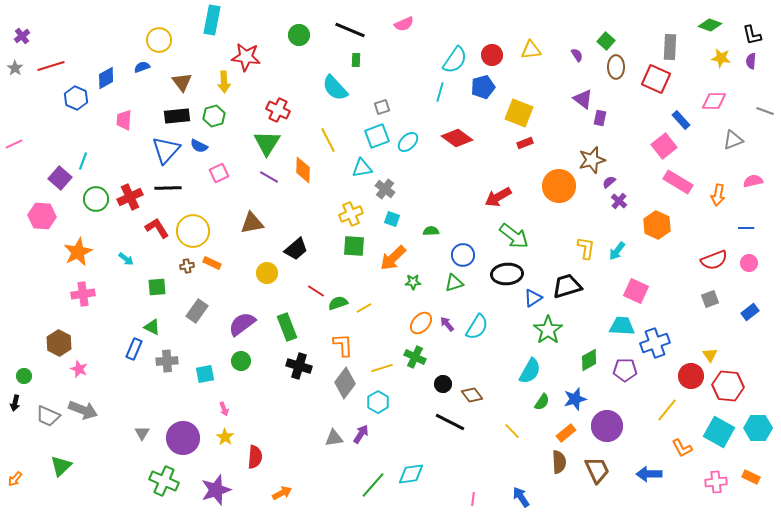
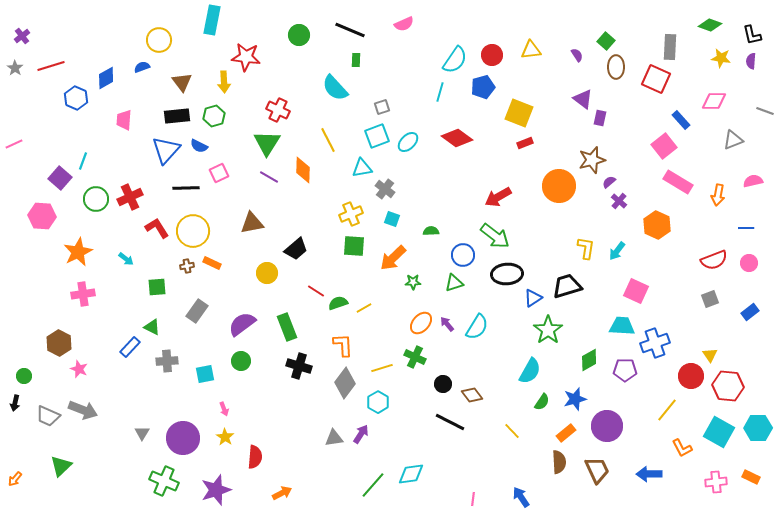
black line at (168, 188): moved 18 px right
green arrow at (514, 236): moved 19 px left
blue rectangle at (134, 349): moved 4 px left, 2 px up; rotated 20 degrees clockwise
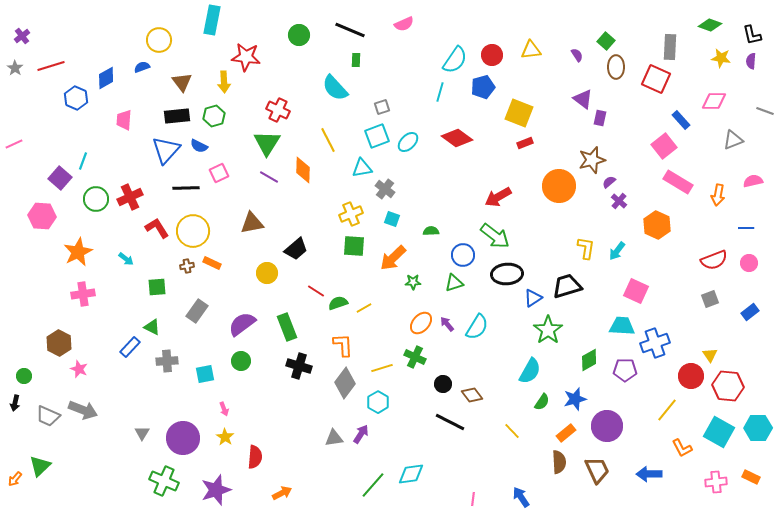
green triangle at (61, 466): moved 21 px left
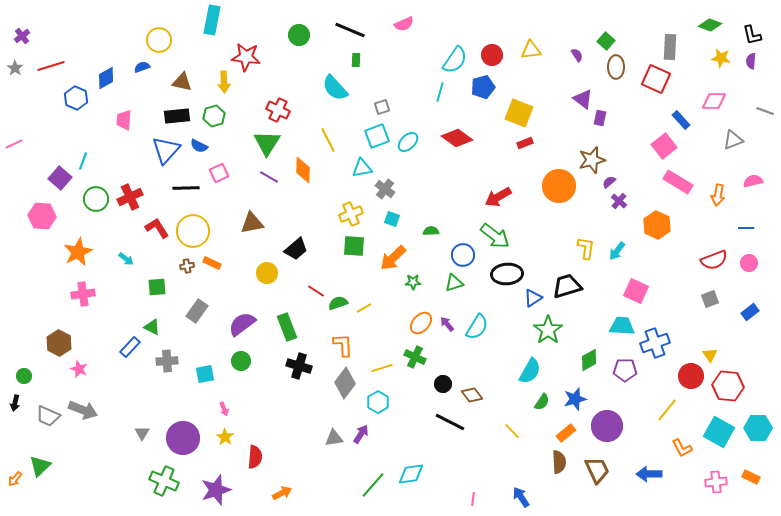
brown triangle at (182, 82): rotated 40 degrees counterclockwise
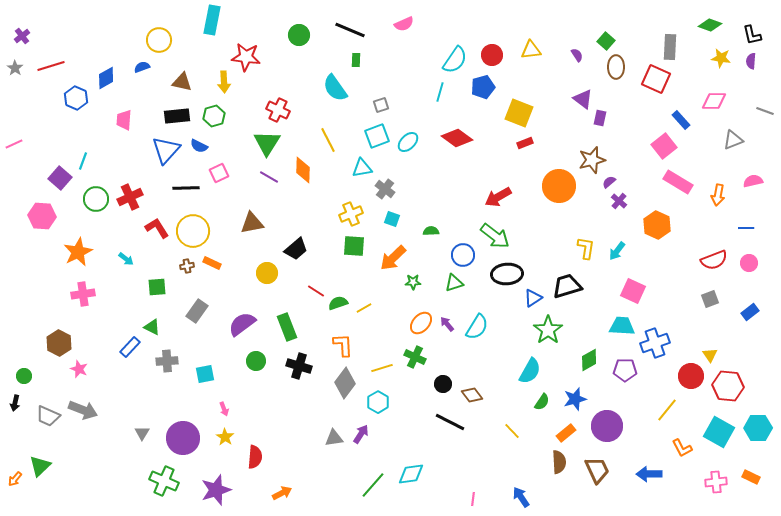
cyan semicircle at (335, 88): rotated 8 degrees clockwise
gray square at (382, 107): moved 1 px left, 2 px up
pink square at (636, 291): moved 3 px left
green circle at (241, 361): moved 15 px right
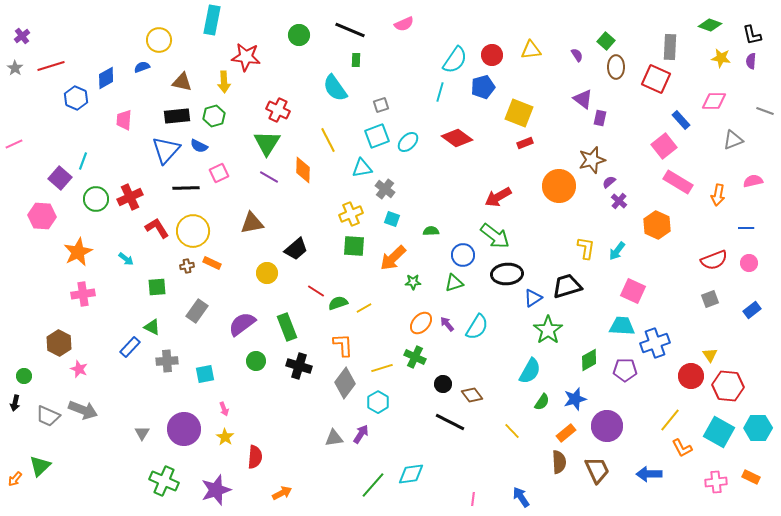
blue rectangle at (750, 312): moved 2 px right, 2 px up
yellow line at (667, 410): moved 3 px right, 10 px down
purple circle at (183, 438): moved 1 px right, 9 px up
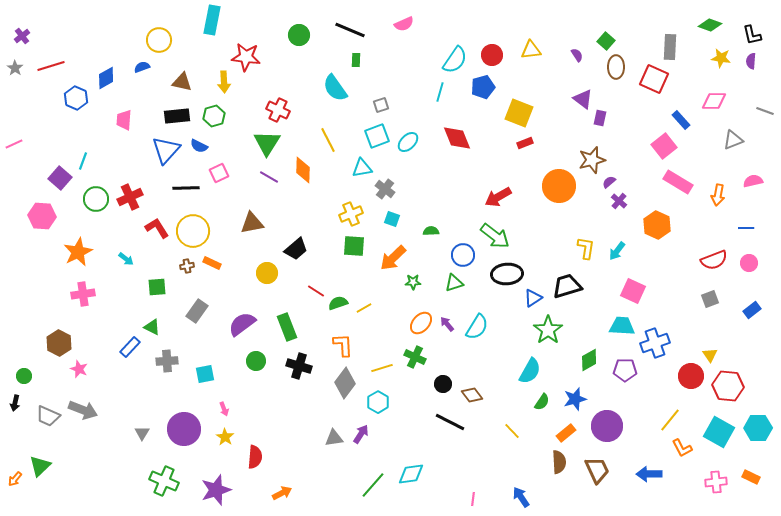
red square at (656, 79): moved 2 px left
red diamond at (457, 138): rotated 32 degrees clockwise
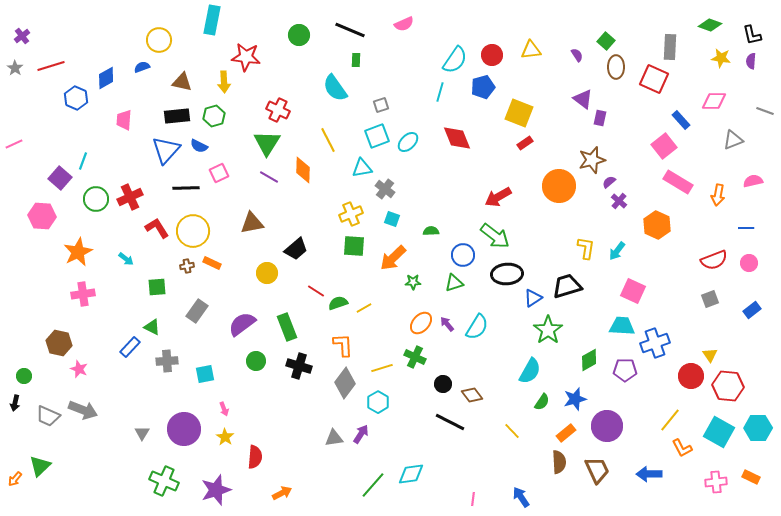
red rectangle at (525, 143): rotated 14 degrees counterclockwise
brown hexagon at (59, 343): rotated 15 degrees counterclockwise
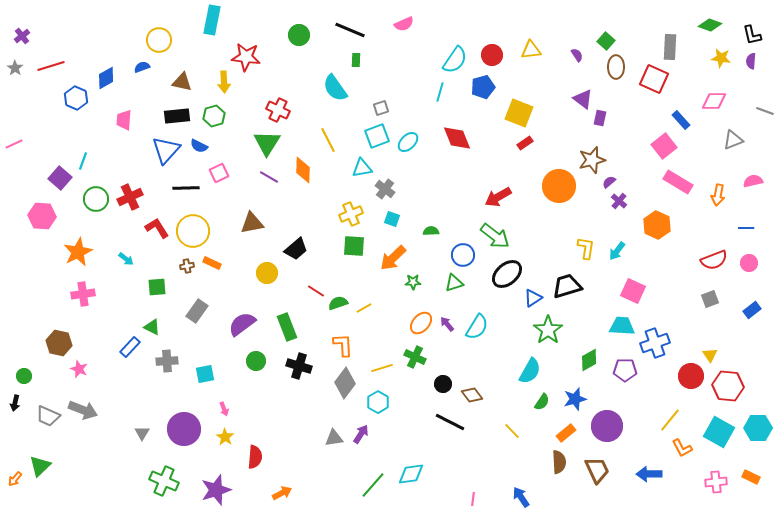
gray square at (381, 105): moved 3 px down
black ellipse at (507, 274): rotated 36 degrees counterclockwise
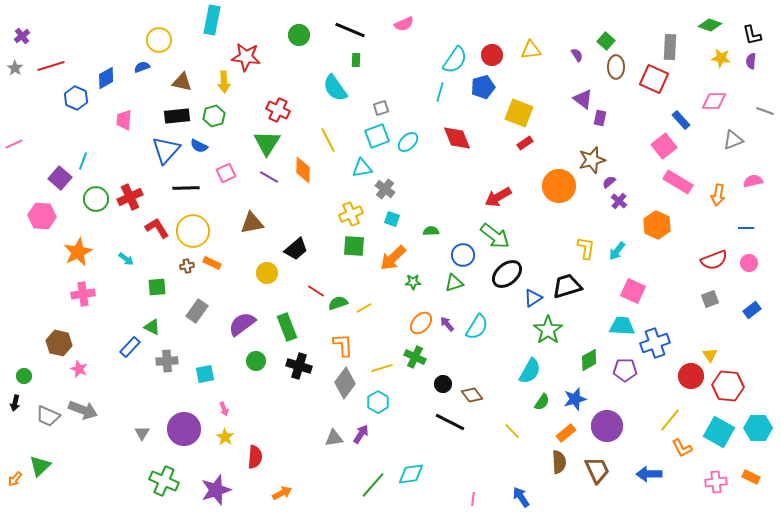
pink square at (219, 173): moved 7 px right
